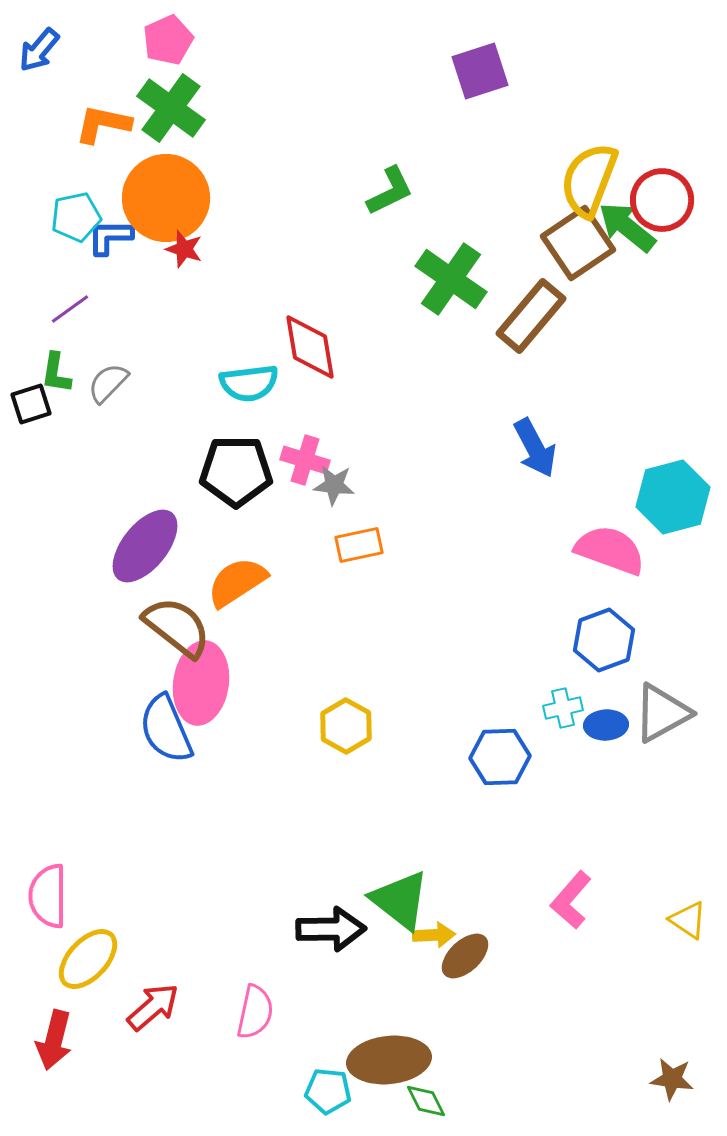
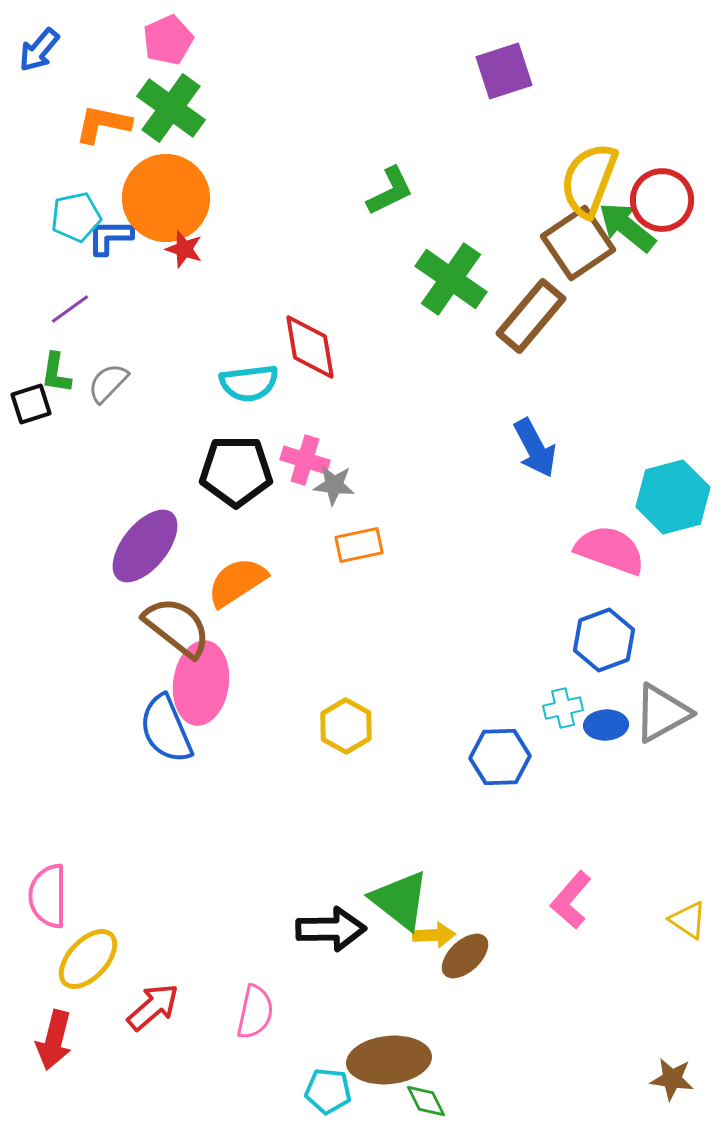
purple square at (480, 71): moved 24 px right
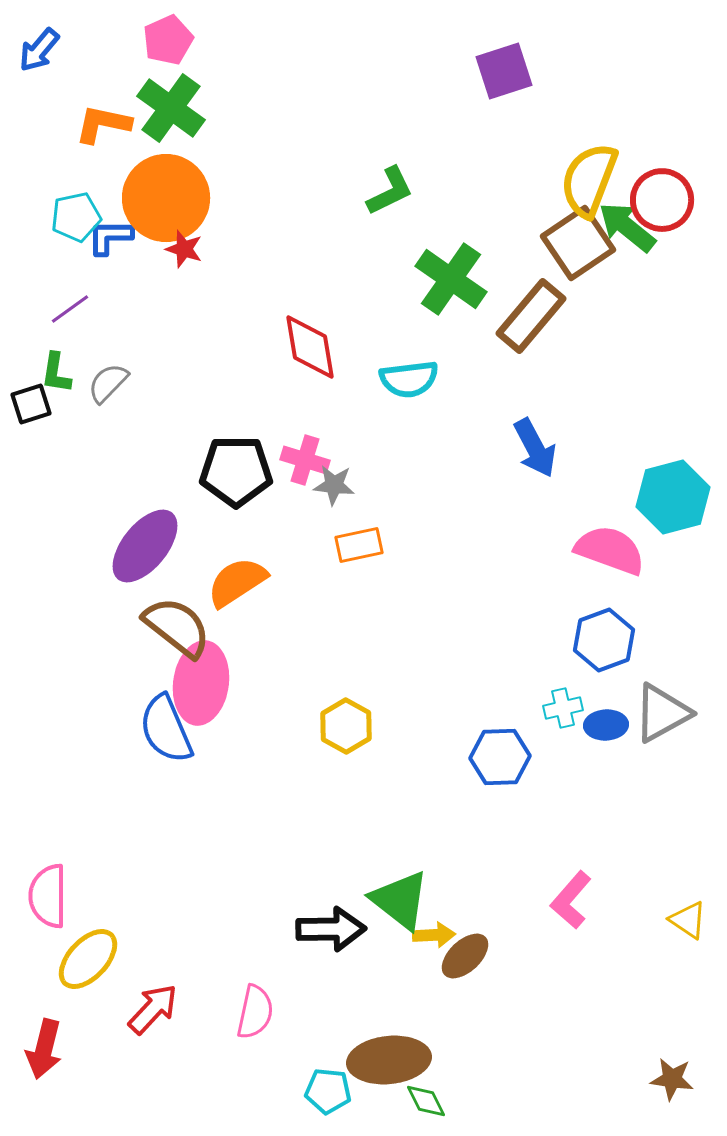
cyan semicircle at (249, 383): moved 160 px right, 4 px up
red arrow at (153, 1007): moved 2 px down; rotated 6 degrees counterclockwise
red arrow at (54, 1040): moved 10 px left, 9 px down
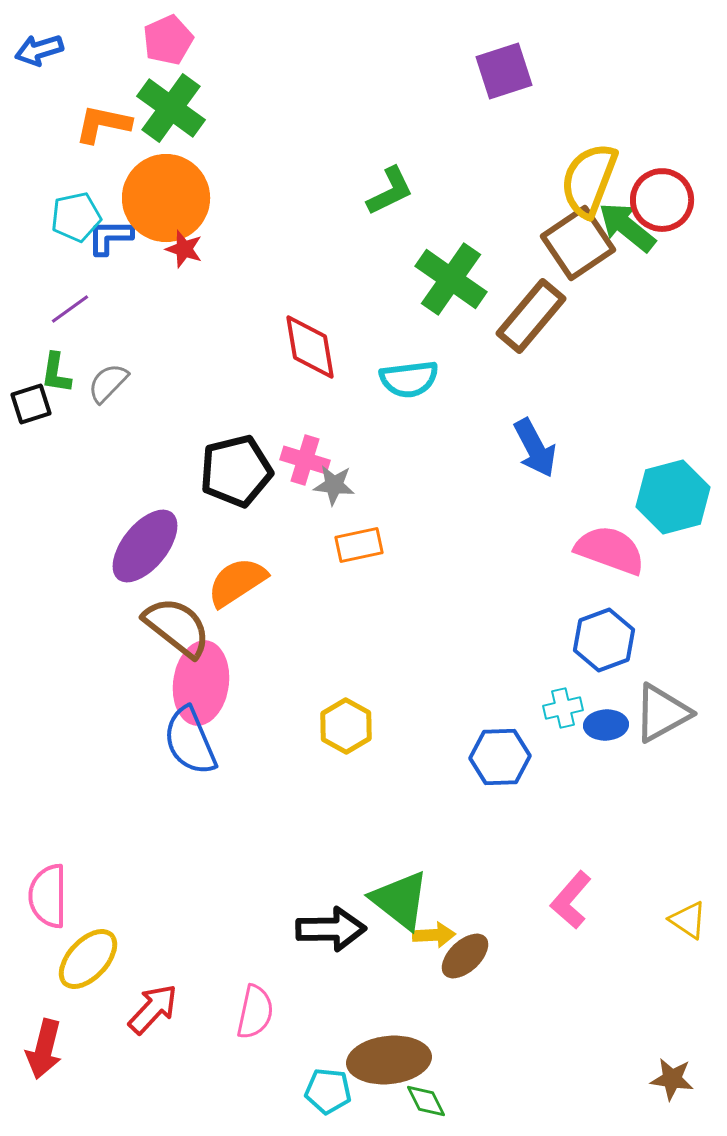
blue arrow at (39, 50): rotated 33 degrees clockwise
black pentagon at (236, 471): rotated 14 degrees counterclockwise
blue semicircle at (166, 729): moved 24 px right, 12 px down
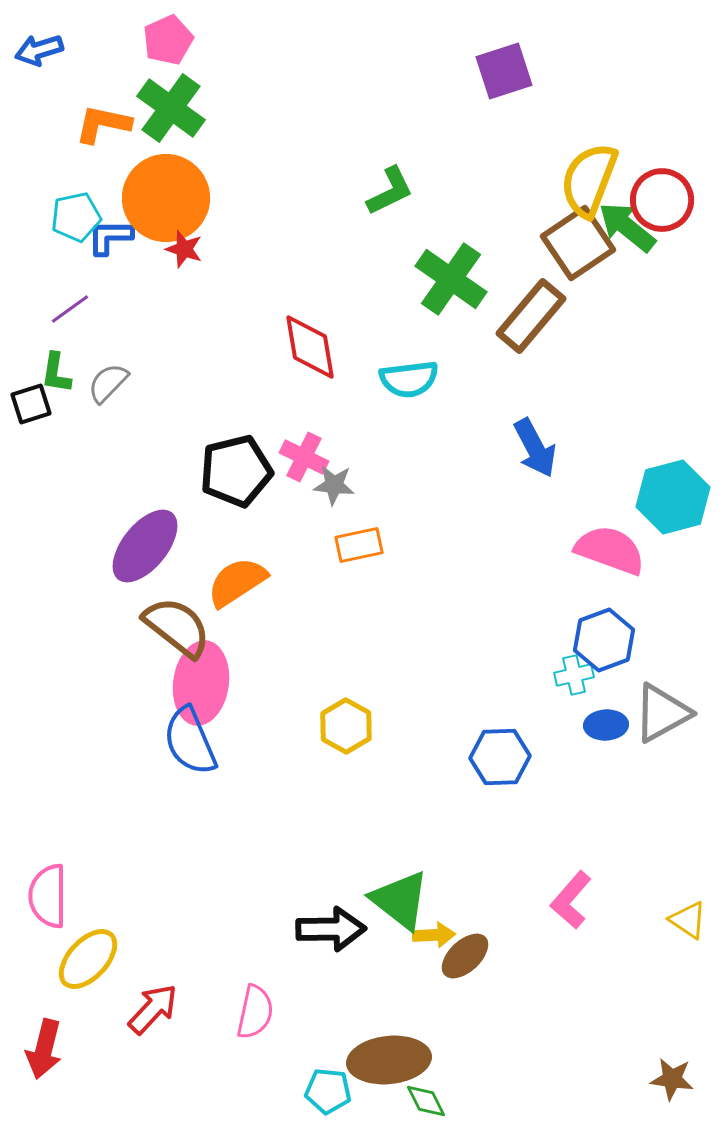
pink cross at (305, 460): moved 1 px left, 3 px up; rotated 9 degrees clockwise
cyan cross at (563, 708): moved 11 px right, 33 px up
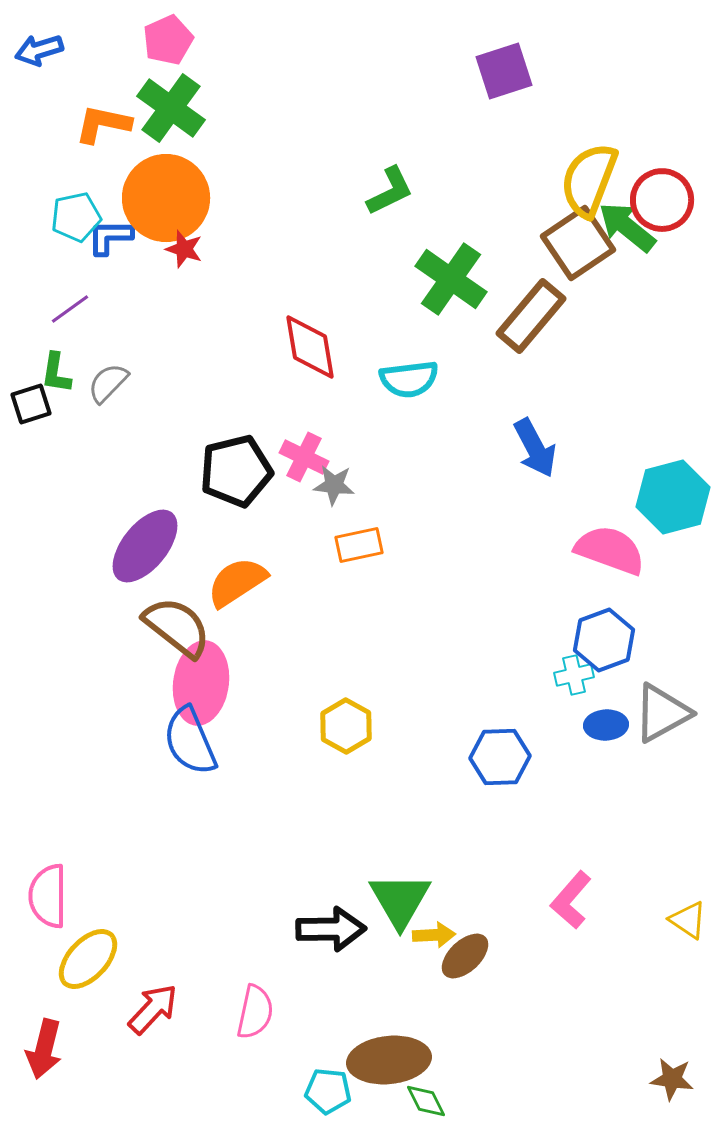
green triangle at (400, 900): rotated 22 degrees clockwise
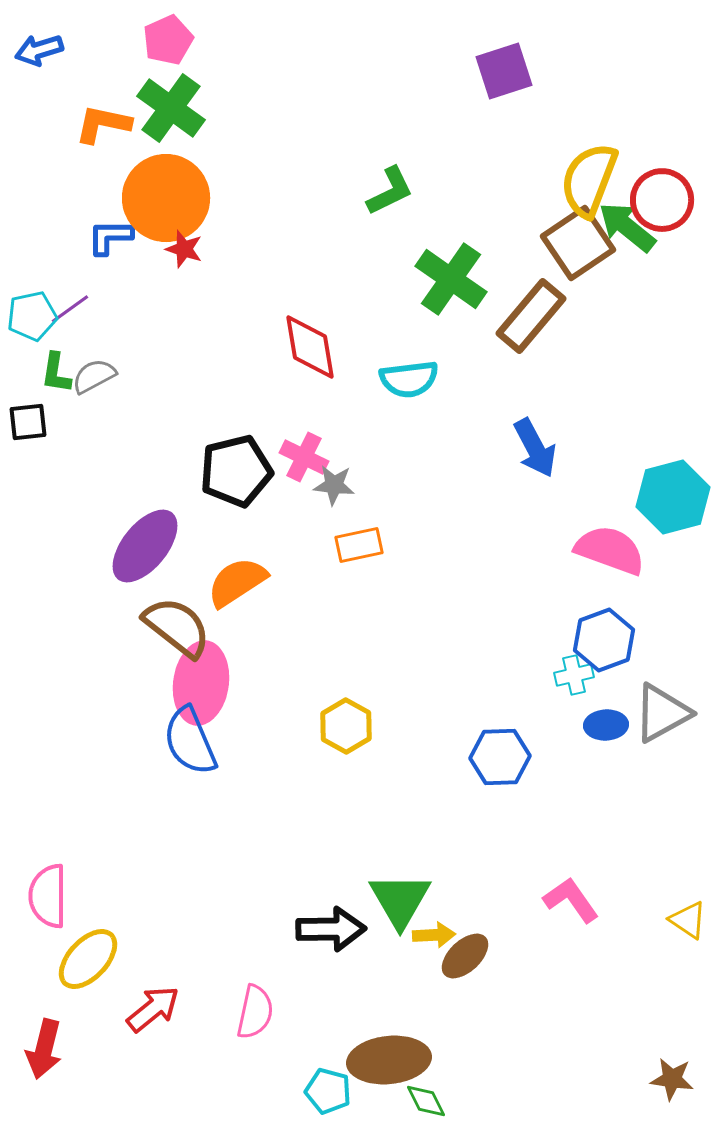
cyan pentagon at (76, 217): moved 44 px left, 99 px down
gray semicircle at (108, 383): moved 14 px left, 7 px up; rotated 18 degrees clockwise
black square at (31, 404): moved 3 px left, 18 px down; rotated 12 degrees clockwise
pink L-shape at (571, 900): rotated 104 degrees clockwise
red arrow at (153, 1009): rotated 8 degrees clockwise
cyan pentagon at (328, 1091): rotated 9 degrees clockwise
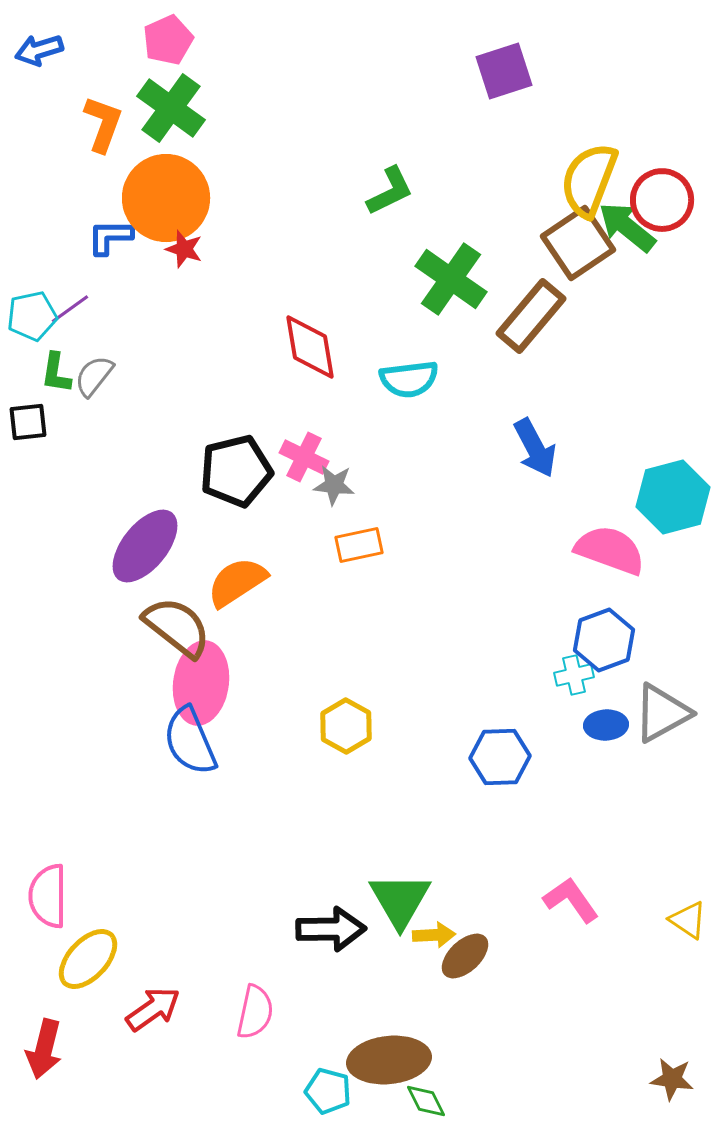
orange L-shape at (103, 124): rotated 98 degrees clockwise
gray semicircle at (94, 376): rotated 24 degrees counterclockwise
red arrow at (153, 1009): rotated 4 degrees clockwise
